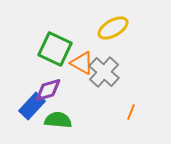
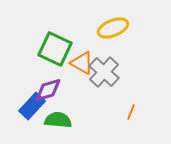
yellow ellipse: rotated 8 degrees clockwise
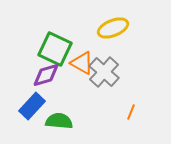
purple diamond: moved 2 px left, 15 px up
green semicircle: moved 1 px right, 1 px down
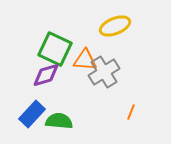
yellow ellipse: moved 2 px right, 2 px up
orange triangle: moved 3 px right, 3 px up; rotated 25 degrees counterclockwise
gray cross: rotated 16 degrees clockwise
blue rectangle: moved 8 px down
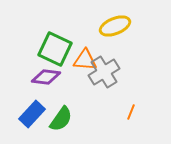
purple diamond: moved 2 px down; rotated 24 degrees clockwise
green semicircle: moved 2 px right, 2 px up; rotated 120 degrees clockwise
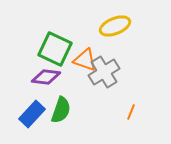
orange triangle: rotated 15 degrees clockwise
green semicircle: moved 9 px up; rotated 16 degrees counterclockwise
